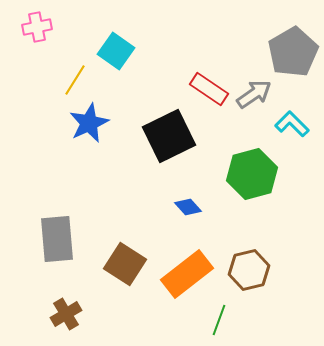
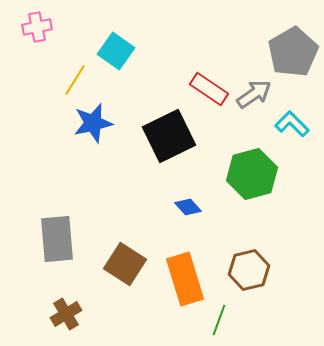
blue star: moved 4 px right; rotated 12 degrees clockwise
orange rectangle: moved 2 px left, 5 px down; rotated 69 degrees counterclockwise
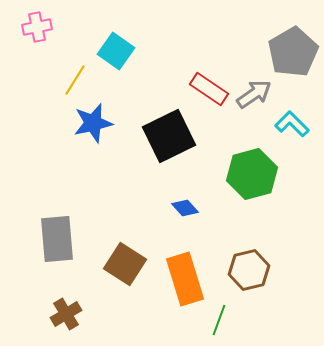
blue diamond: moved 3 px left, 1 px down
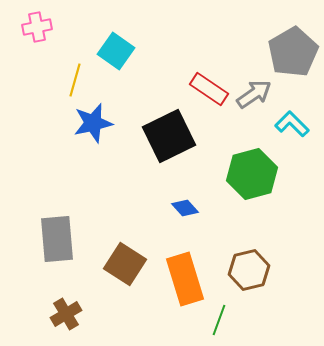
yellow line: rotated 16 degrees counterclockwise
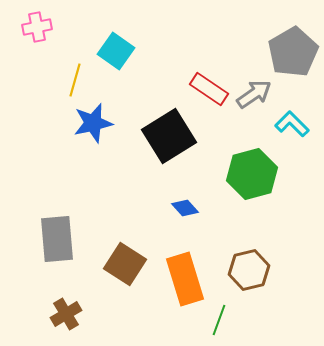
black square: rotated 6 degrees counterclockwise
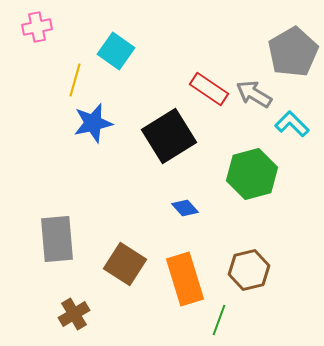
gray arrow: rotated 114 degrees counterclockwise
brown cross: moved 8 px right
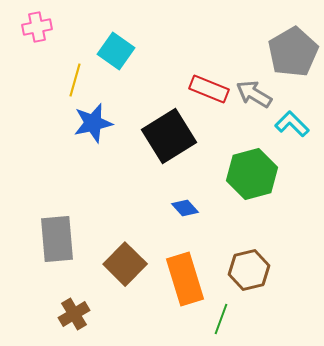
red rectangle: rotated 12 degrees counterclockwise
brown square: rotated 12 degrees clockwise
green line: moved 2 px right, 1 px up
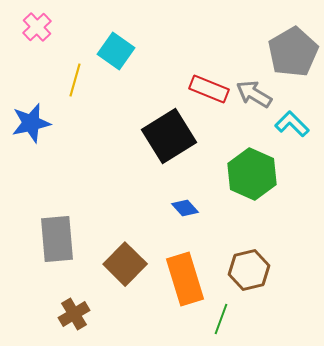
pink cross: rotated 32 degrees counterclockwise
blue star: moved 62 px left
green hexagon: rotated 21 degrees counterclockwise
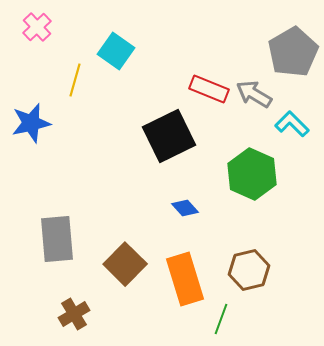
black square: rotated 6 degrees clockwise
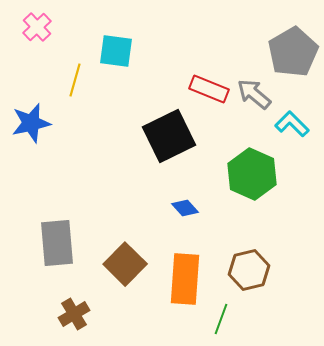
cyan square: rotated 27 degrees counterclockwise
gray arrow: rotated 9 degrees clockwise
gray rectangle: moved 4 px down
orange rectangle: rotated 21 degrees clockwise
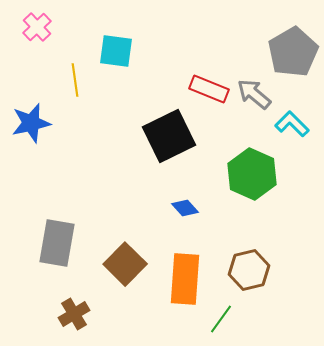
yellow line: rotated 24 degrees counterclockwise
gray rectangle: rotated 15 degrees clockwise
green line: rotated 16 degrees clockwise
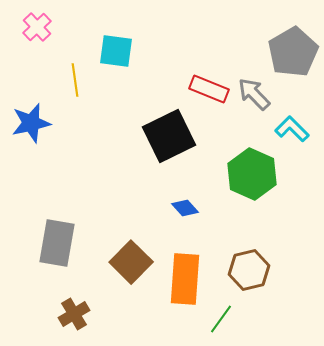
gray arrow: rotated 6 degrees clockwise
cyan L-shape: moved 5 px down
brown square: moved 6 px right, 2 px up
